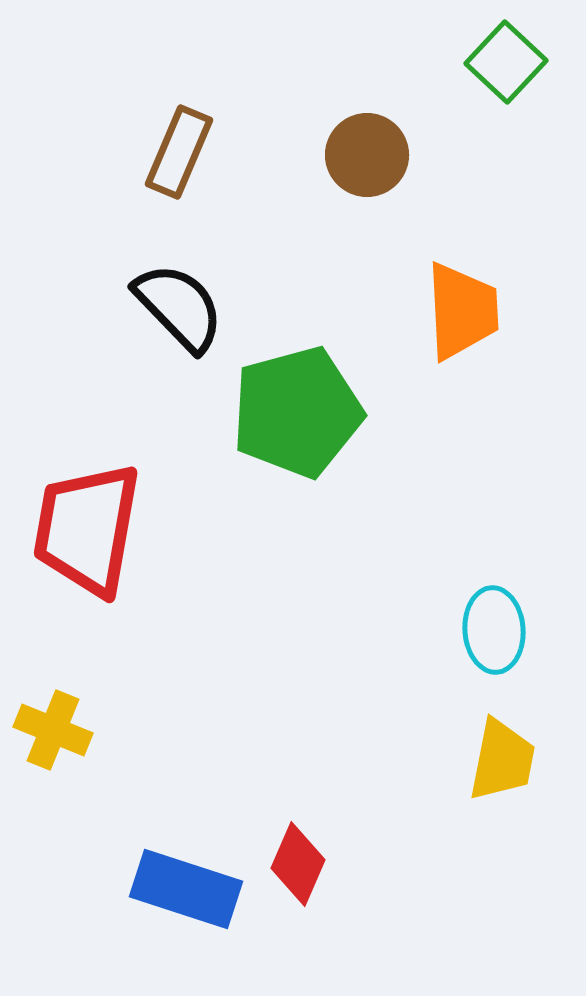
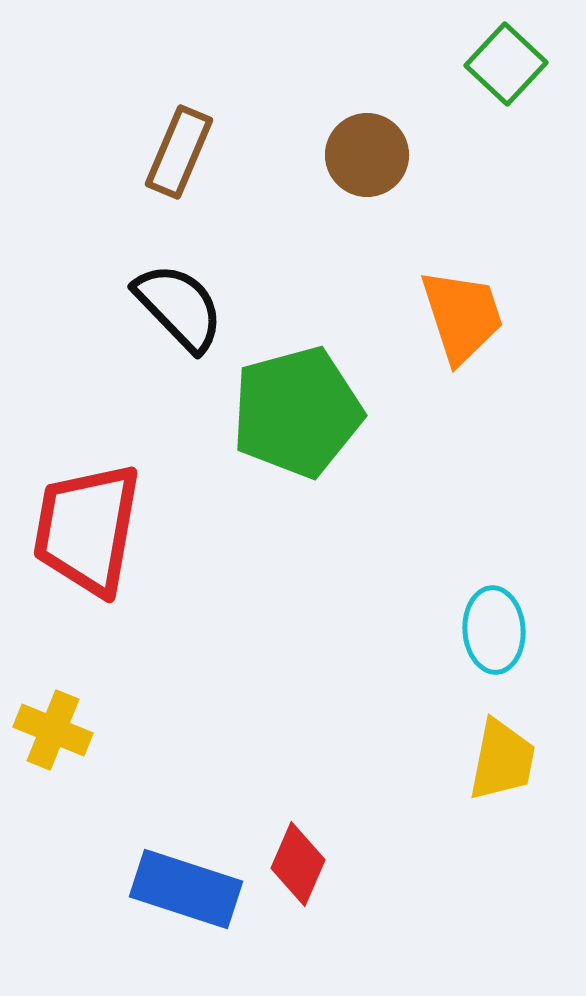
green square: moved 2 px down
orange trapezoid: moved 5 px down; rotated 15 degrees counterclockwise
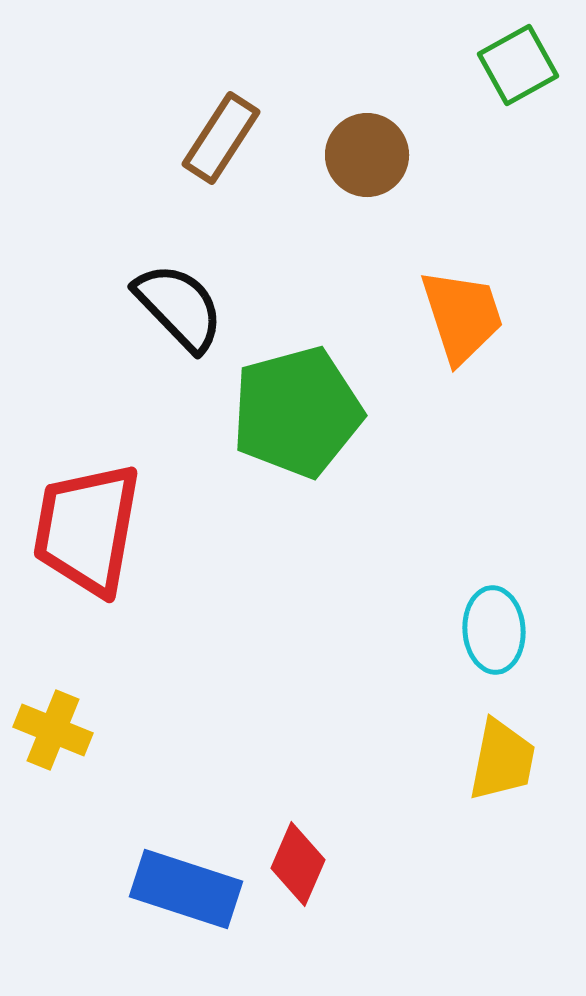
green square: moved 12 px right, 1 px down; rotated 18 degrees clockwise
brown rectangle: moved 42 px right, 14 px up; rotated 10 degrees clockwise
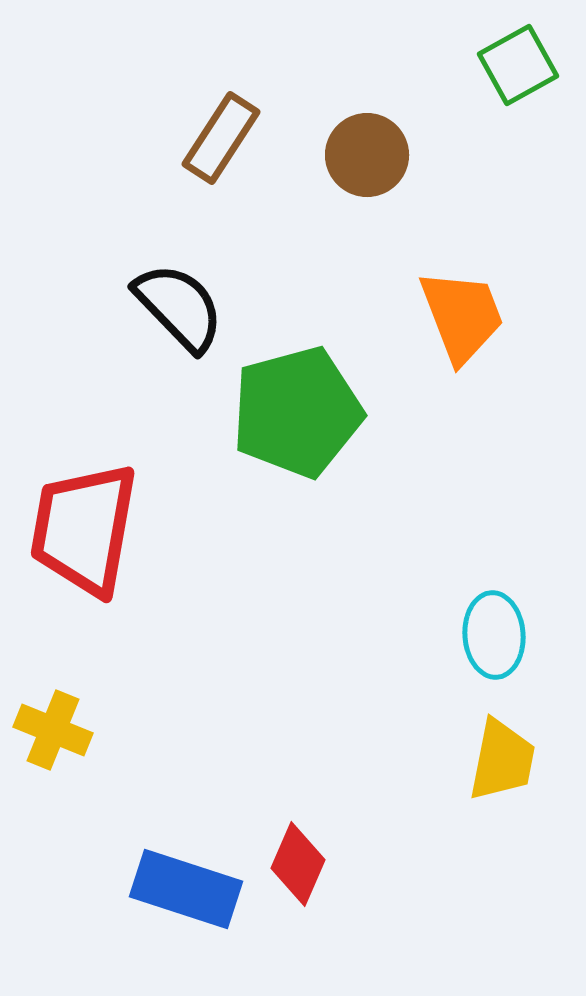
orange trapezoid: rotated 3 degrees counterclockwise
red trapezoid: moved 3 px left
cyan ellipse: moved 5 px down
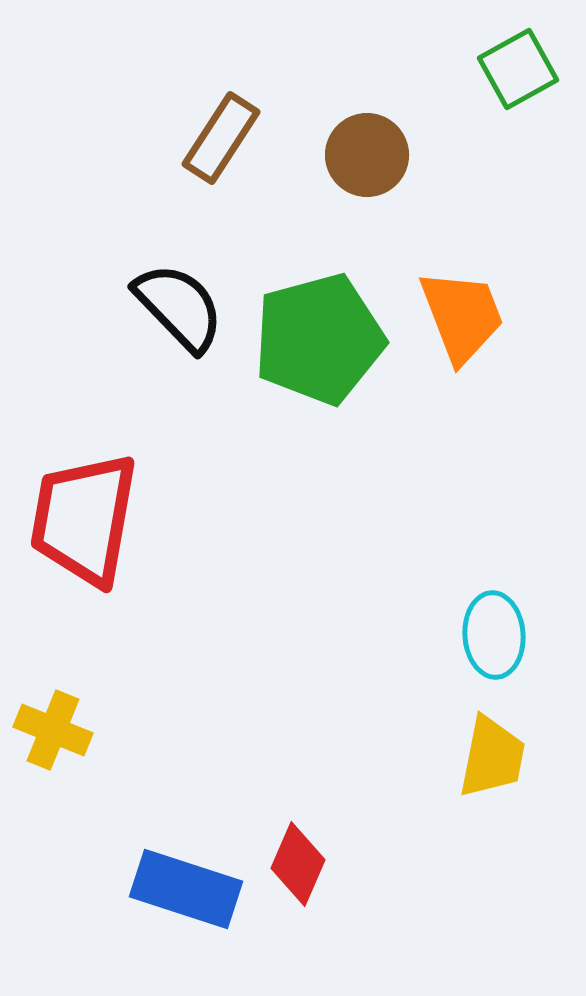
green square: moved 4 px down
green pentagon: moved 22 px right, 73 px up
red trapezoid: moved 10 px up
yellow trapezoid: moved 10 px left, 3 px up
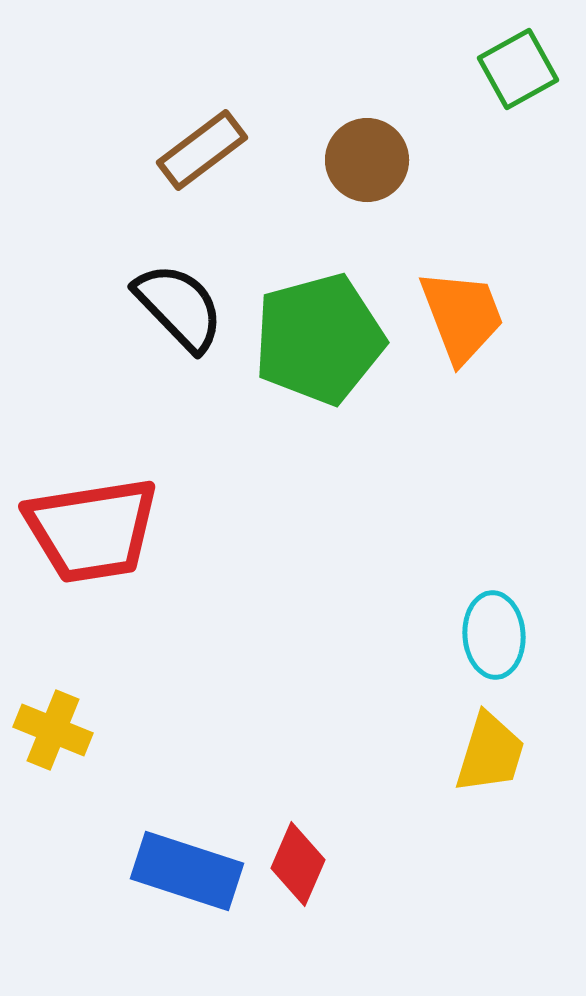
brown rectangle: moved 19 px left, 12 px down; rotated 20 degrees clockwise
brown circle: moved 5 px down
red trapezoid: moved 8 px right, 11 px down; rotated 109 degrees counterclockwise
yellow trapezoid: moved 2 px left, 4 px up; rotated 6 degrees clockwise
blue rectangle: moved 1 px right, 18 px up
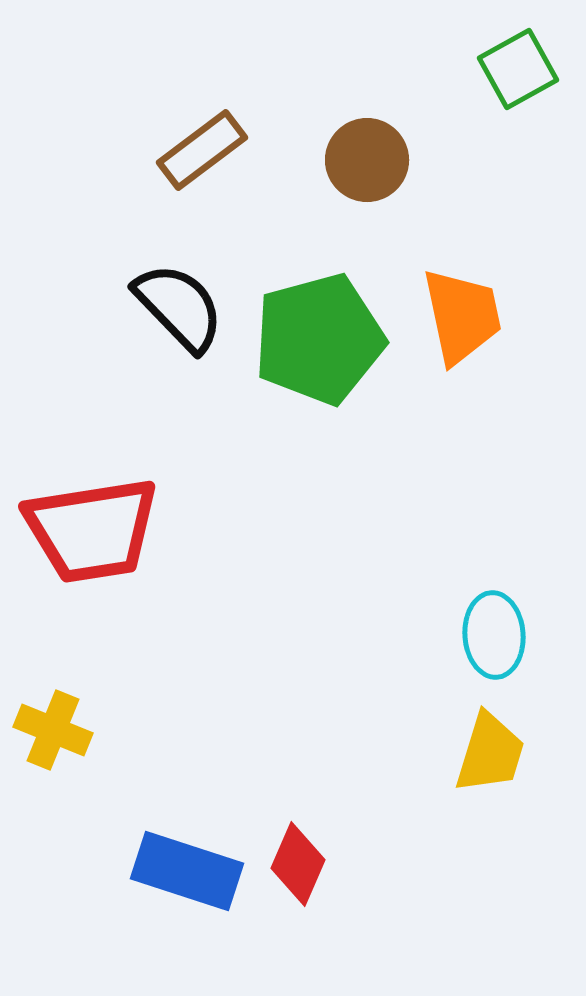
orange trapezoid: rotated 9 degrees clockwise
